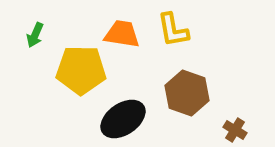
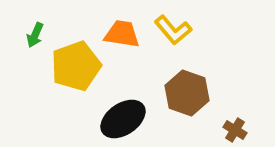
yellow L-shape: rotated 30 degrees counterclockwise
yellow pentagon: moved 5 px left, 4 px up; rotated 21 degrees counterclockwise
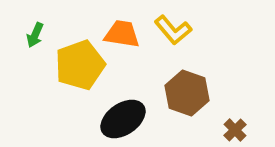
yellow pentagon: moved 4 px right, 1 px up
brown cross: rotated 15 degrees clockwise
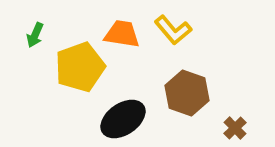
yellow pentagon: moved 2 px down
brown cross: moved 2 px up
